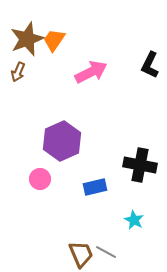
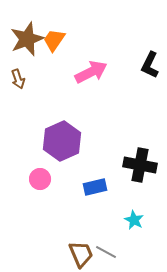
brown arrow: moved 7 px down; rotated 42 degrees counterclockwise
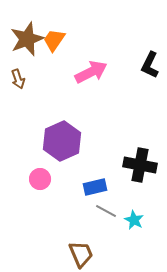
gray line: moved 41 px up
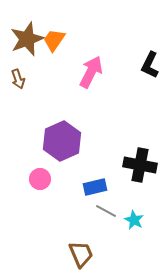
pink arrow: rotated 36 degrees counterclockwise
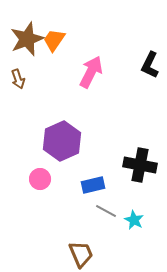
blue rectangle: moved 2 px left, 2 px up
